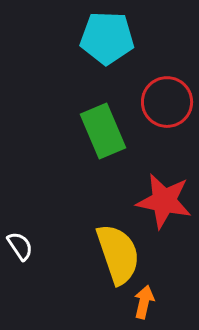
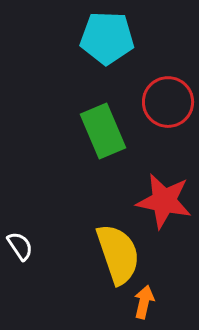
red circle: moved 1 px right
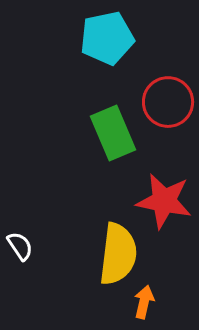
cyan pentagon: rotated 14 degrees counterclockwise
green rectangle: moved 10 px right, 2 px down
yellow semicircle: rotated 26 degrees clockwise
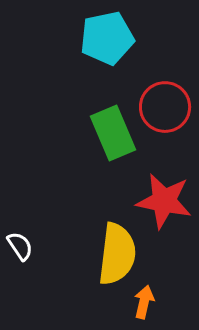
red circle: moved 3 px left, 5 px down
yellow semicircle: moved 1 px left
